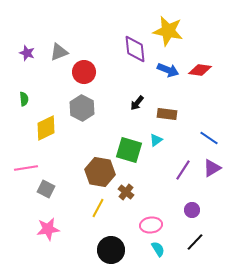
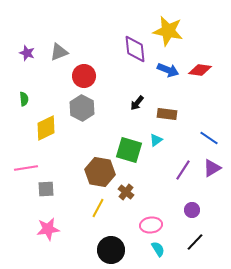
red circle: moved 4 px down
gray square: rotated 30 degrees counterclockwise
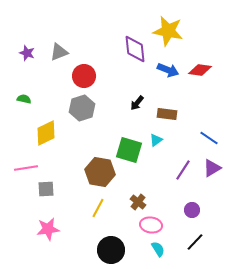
green semicircle: rotated 72 degrees counterclockwise
gray hexagon: rotated 15 degrees clockwise
yellow diamond: moved 5 px down
brown cross: moved 12 px right, 10 px down
pink ellipse: rotated 15 degrees clockwise
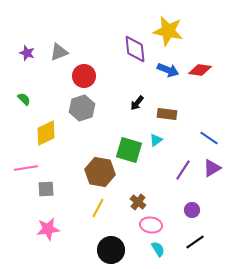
green semicircle: rotated 32 degrees clockwise
black line: rotated 12 degrees clockwise
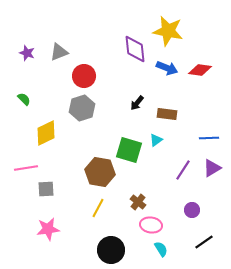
blue arrow: moved 1 px left, 2 px up
blue line: rotated 36 degrees counterclockwise
black line: moved 9 px right
cyan semicircle: moved 3 px right
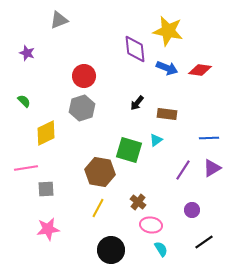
gray triangle: moved 32 px up
green semicircle: moved 2 px down
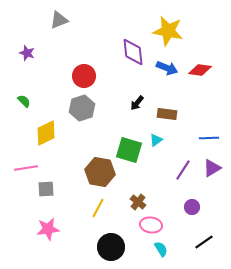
purple diamond: moved 2 px left, 3 px down
purple circle: moved 3 px up
black circle: moved 3 px up
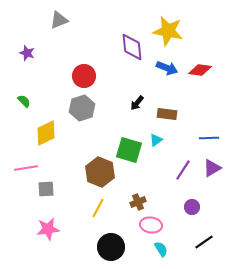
purple diamond: moved 1 px left, 5 px up
brown hexagon: rotated 12 degrees clockwise
brown cross: rotated 28 degrees clockwise
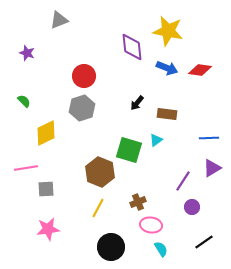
purple line: moved 11 px down
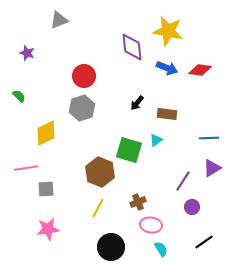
green semicircle: moved 5 px left, 5 px up
